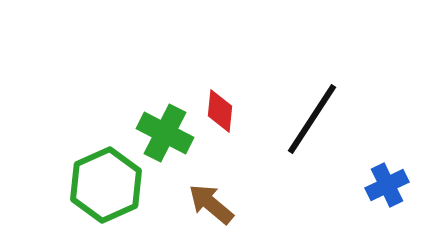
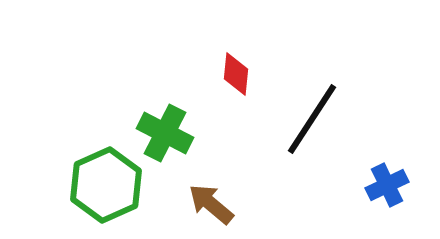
red diamond: moved 16 px right, 37 px up
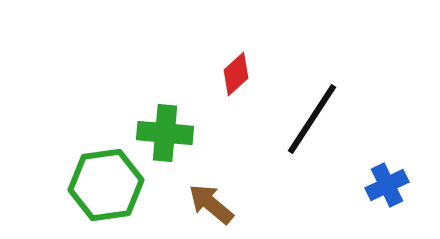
red diamond: rotated 42 degrees clockwise
green cross: rotated 22 degrees counterclockwise
green hexagon: rotated 16 degrees clockwise
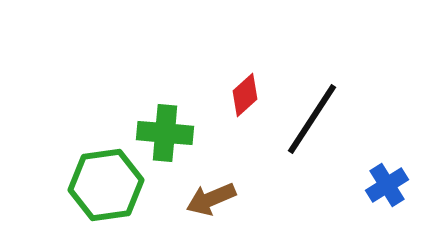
red diamond: moved 9 px right, 21 px down
blue cross: rotated 6 degrees counterclockwise
brown arrow: moved 5 px up; rotated 63 degrees counterclockwise
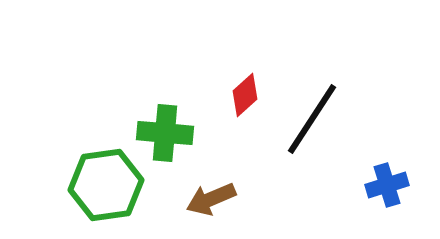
blue cross: rotated 15 degrees clockwise
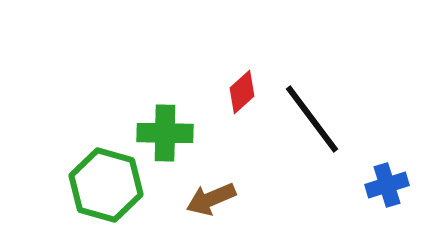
red diamond: moved 3 px left, 3 px up
black line: rotated 70 degrees counterclockwise
green cross: rotated 4 degrees counterclockwise
green hexagon: rotated 24 degrees clockwise
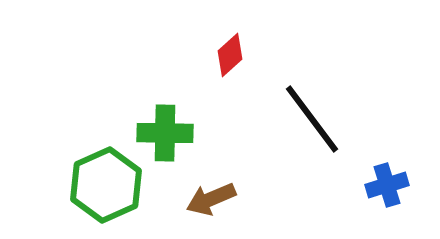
red diamond: moved 12 px left, 37 px up
green hexagon: rotated 20 degrees clockwise
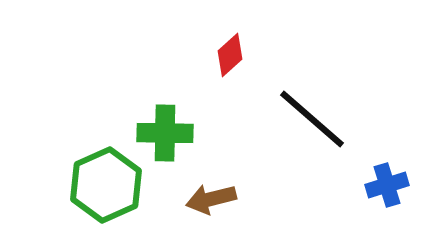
black line: rotated 12 degrees counterclockwise
brown arrow: rotated 9 degrees clockwise
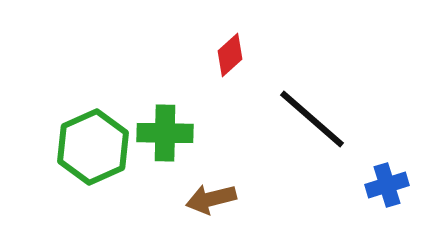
green hexagon: moved 13 px left, 38 px up
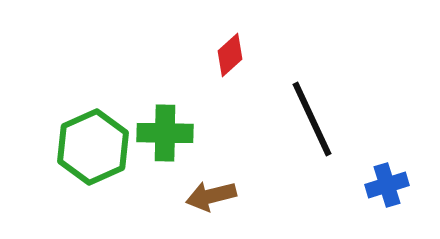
black line: rotated 24 degrees clockwise
brown arrow: moved 3 px up
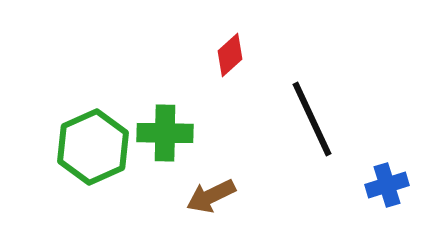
brown arrow: rotated 12 degrees counterclockwise
